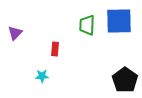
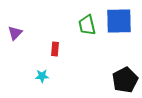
green trapezoid: rotated 15 degrees counterclockwise
black pentagon: rotated 10 degrees clockwise
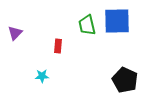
blue square: moved 2 px left
red rectangle: moved 3 px right, 3 px up
black pentagon: rotated 20 degrees counterclockwise
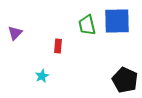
cyan star: rotated 24 degrees counterclockwise
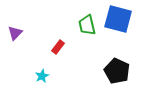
blue square: moved 1 px right, 2 px up; rotated 16 degrees clockwise
red rectangle: moved 1 px down; rotated 32 degrees clockwise
black pentagon: moved 8 px left, 9 px up
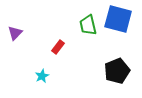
green trapezoid: moved 1 px right
black pentagon: rotated 25 degrees clockwise
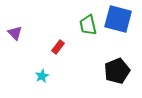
purple triangle: rotated 28 degrees counterclockwise
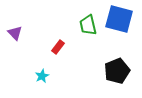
blue square: moved 1 px right
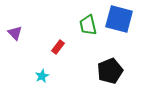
black pentagon: moved 7 px left
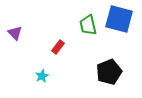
black pentagon: moved 1 px left, 1 px down
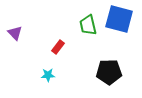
black pentagon: rotated 20 degrees clockwise
cyan star: moved 6 px right, 1 px up; rotated 24 degrees clockwise
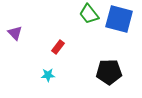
green trapezoid: moved 1 px right, 11 px up; rotated 25 degrees counterclockwise
